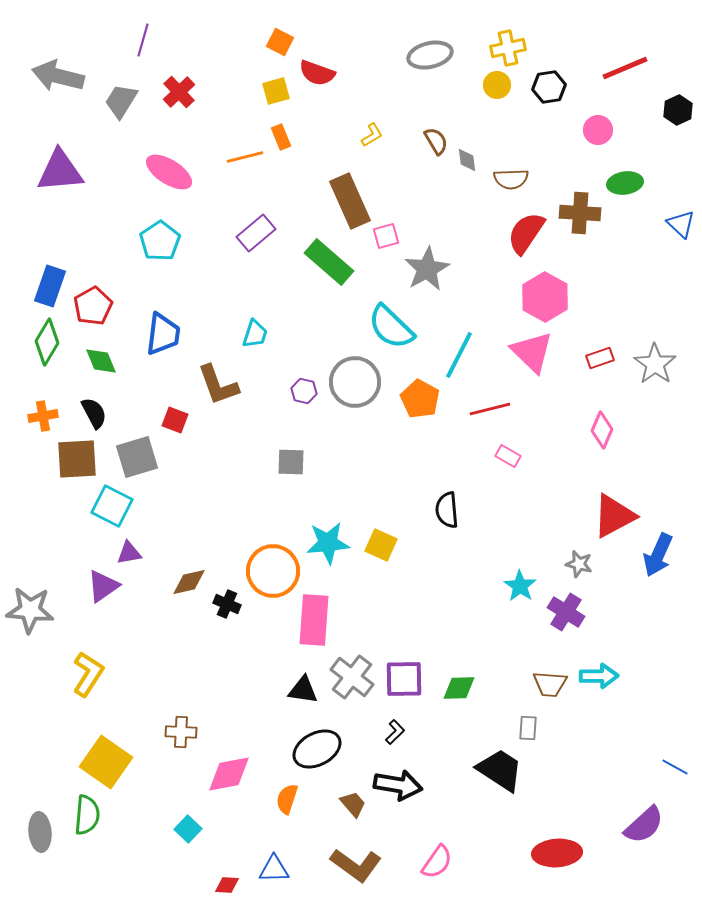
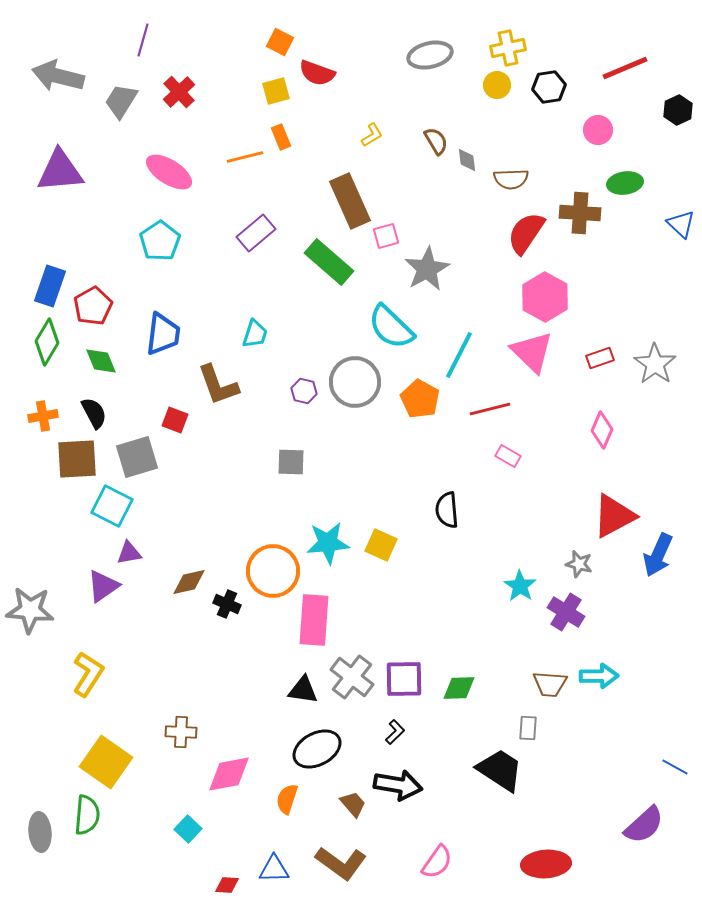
red ellipse at (557, 853): moved 11 px left, 11 px down
brown L-shape at (356, 865): moved 15 px left, 2 px up
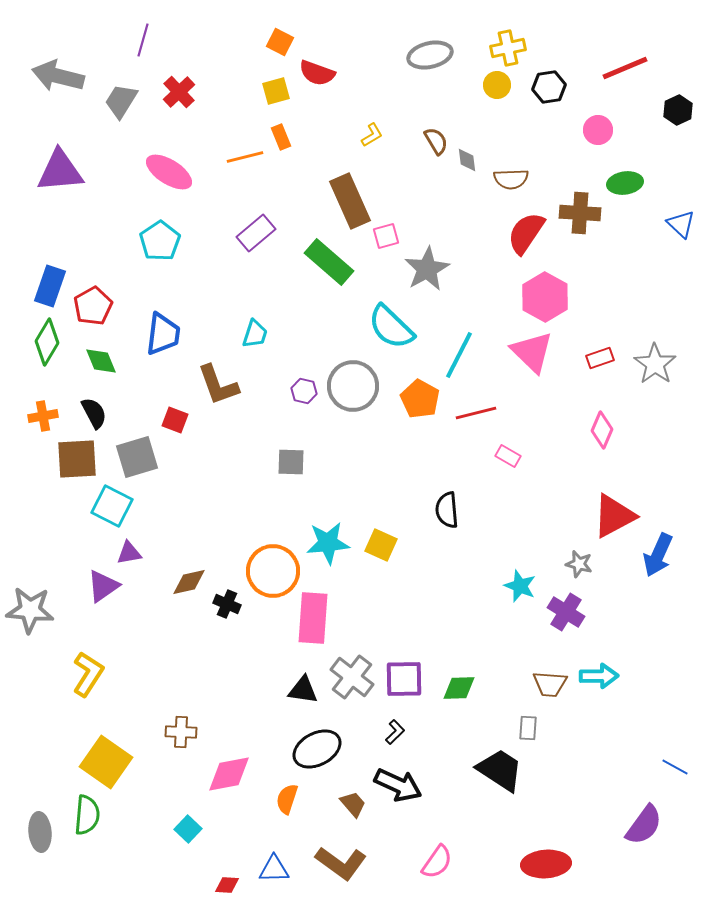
gray circle at (355, 382): moved 2 px left, 4 px down
red line at (490, 409): moved 14 px left, 4 px down
cyan star at (520, 586): rotated 12 degrees counterclockwise
pink rectangle at (314, 620): moved 1 px left, 2 px up
black arrow at (398, 785): rotated 15 degrees clockwise
purple semicircle at (644, 825): rotated 12 degrees counterclockwise
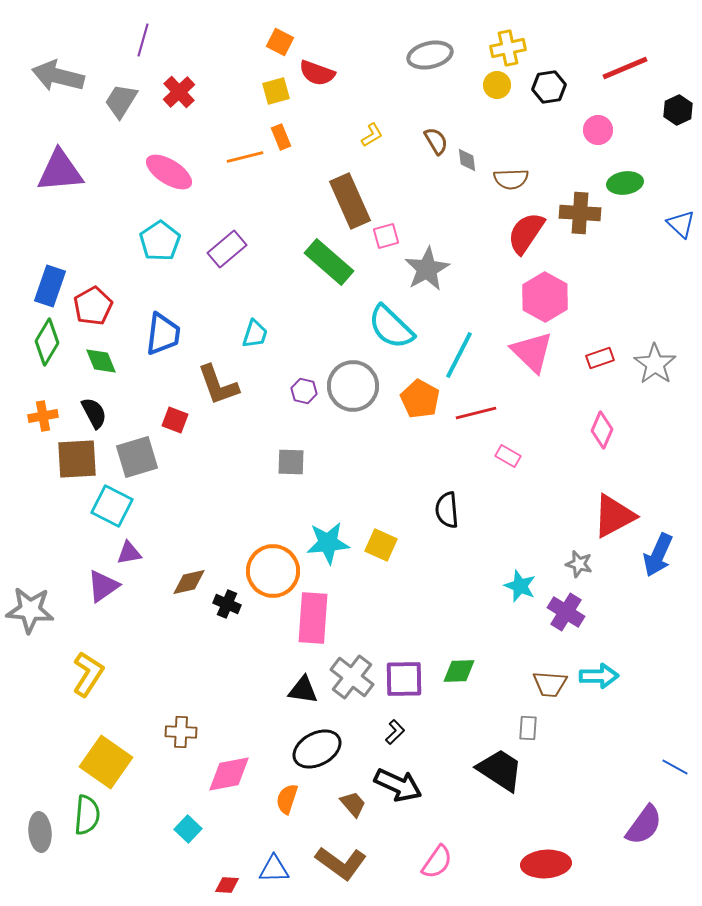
purple rectangle at (256, 233): moved 29 px left, 16 px down
green diamond at (459, 688): moved 17 px up
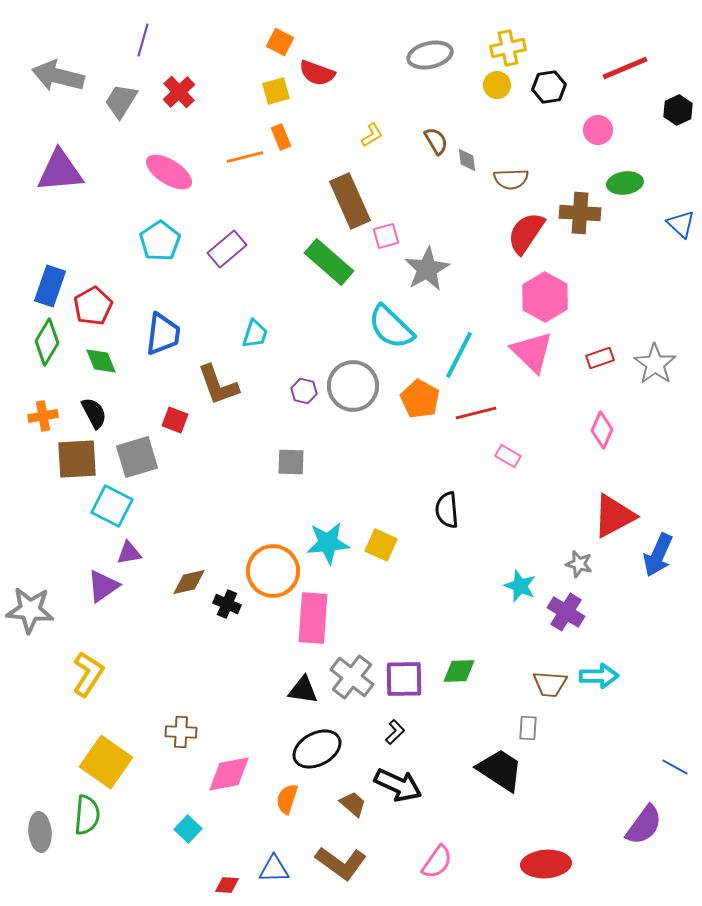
brown trapezoid at (353, 804): rotated 8 degrees counterclockwise
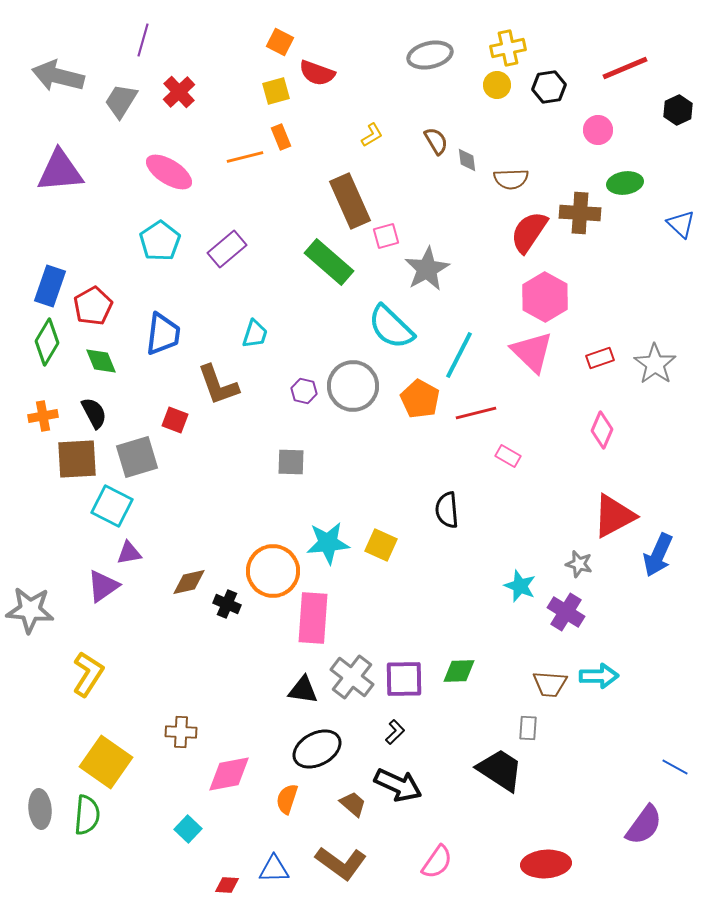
red semicircle at (526, 233): moved 3 px right, 1 px up
gray ellipse at (40, 832): moved 23 px up
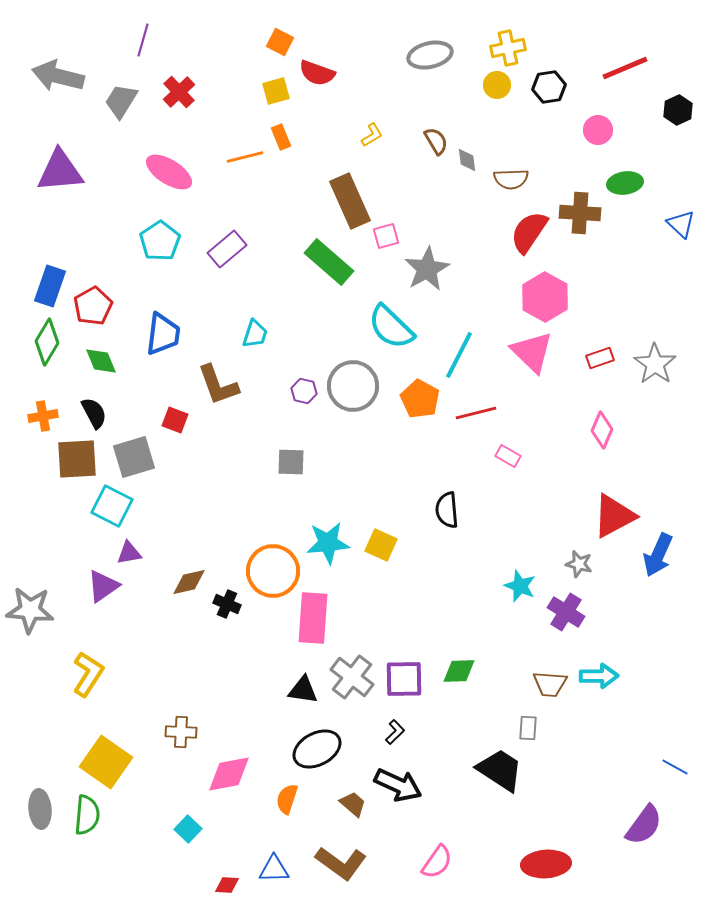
gray square at (137, 457): moved 3 px left
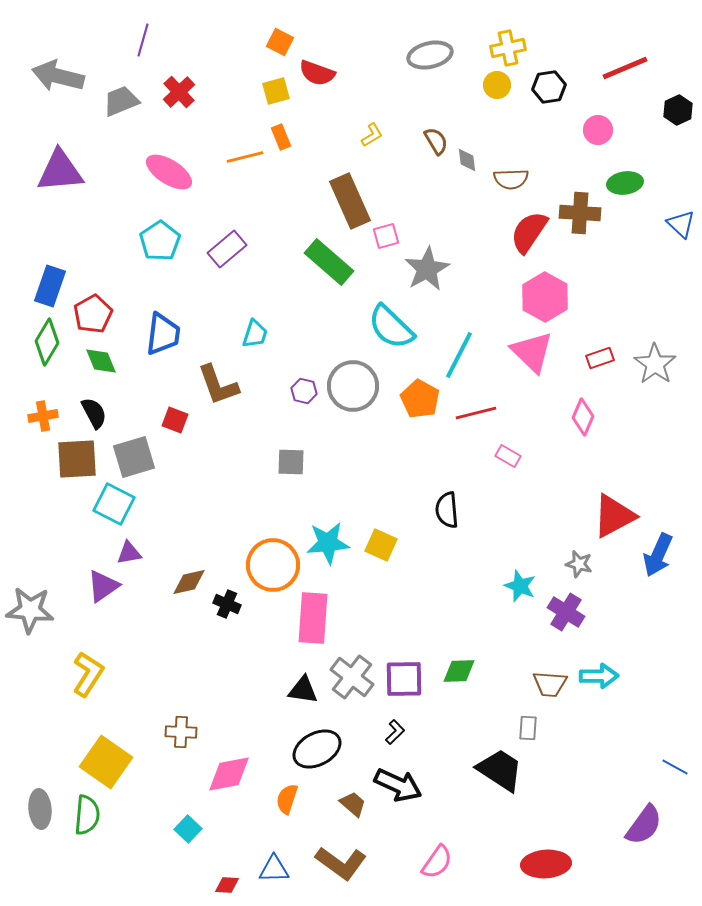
gray trapezoid at (121, 101): rotated 36 degrees clockwise
red pentagon at (93, 306): moved 8 px down
pink diamond at (602, 430): moved 19 px left, 13 px up
cyan square at (112, 506): moved 2 px right, 2 px up
orange circle at (273, 571): moved 6 px up
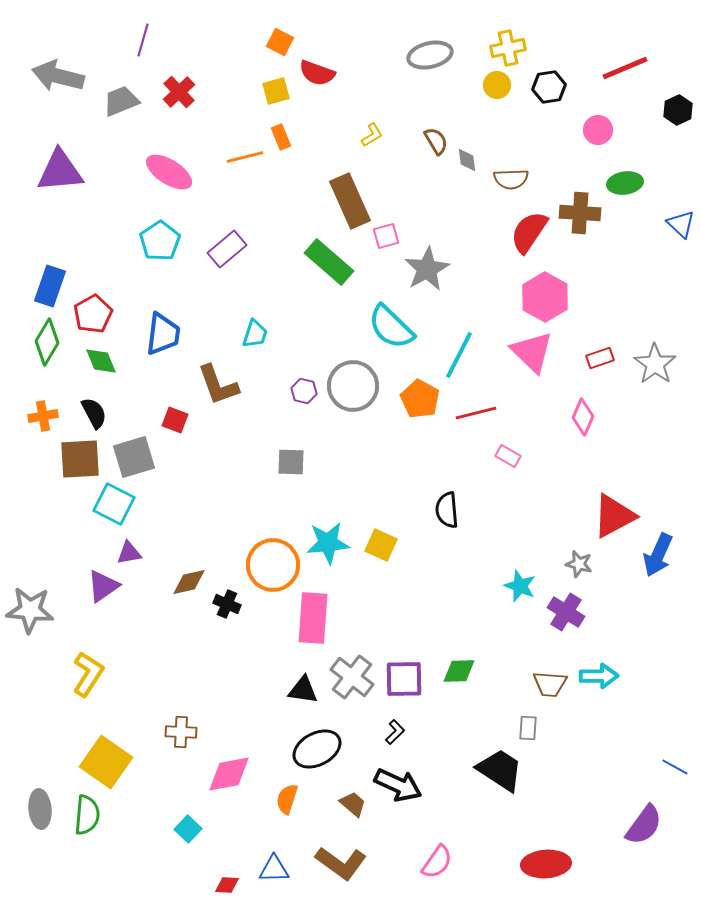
brown square at (77, 459): moved 3 px right
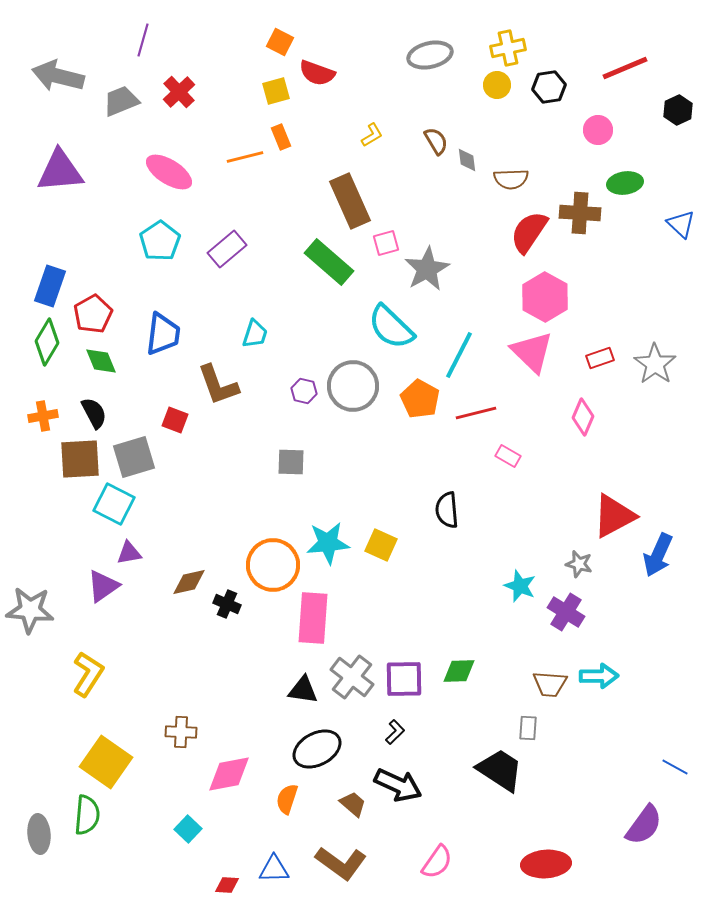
pink square at (386, 236): moved 7 px down
gray ellipse at (40, 809): moved 1 px left, 25 px down
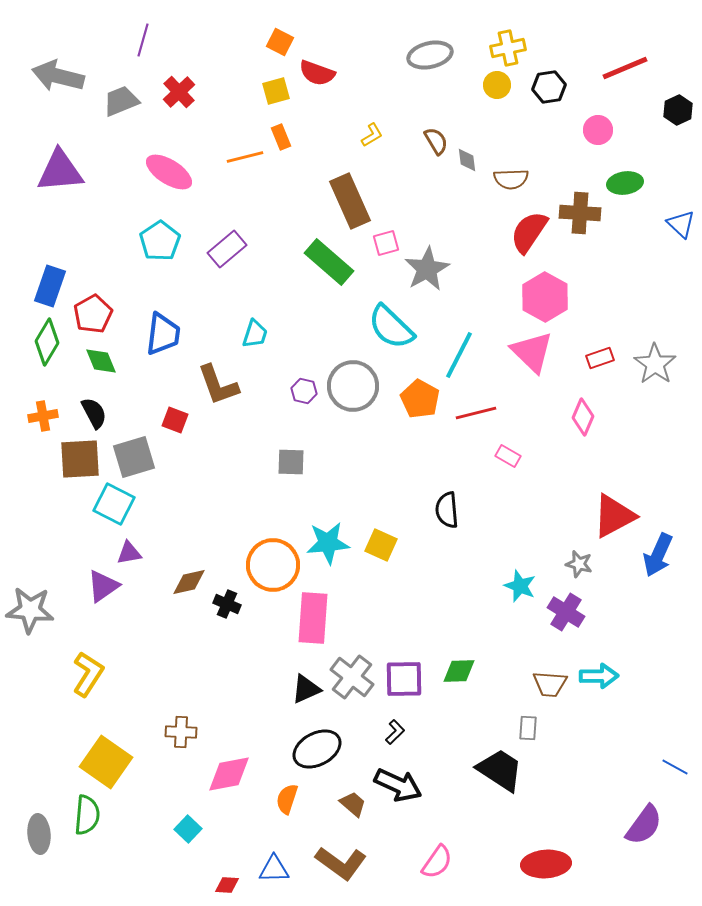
black triangle at (303, 690): moved 3 px right, 1 px up; rotated 32 degrees counterclockwise
